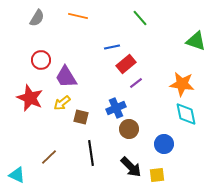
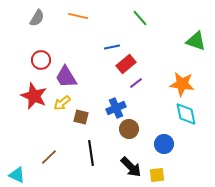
red star: moved 4 px right, 2 px up
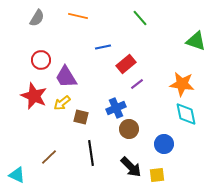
blue line: moved 9 px left
purple line: moved 1 px right, 1 px down
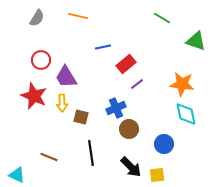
green line: moved 22 px right; rotated 18 degrees counterclockwise
yellow arrow: rotated 54 degrees counterclockwise
brown line: rotated 66 degrees clockwise
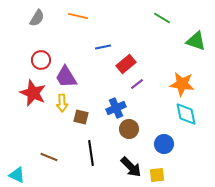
red star: moved 1 px left, 3 px up
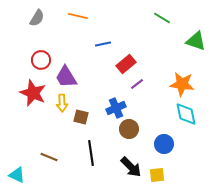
blue line: moved 3 px up
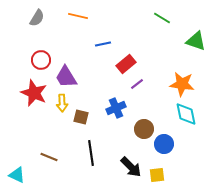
red star: moved 1 px right
brown circle: moved 15 px right
